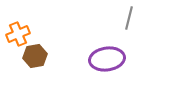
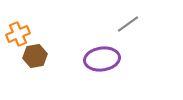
gray line: moved 1 px left, 6 px down; rotated 40 degrees clockwise
purple ellipse: moved 5 px left
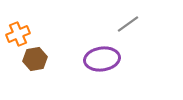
brown hexagon: moved 3 px down
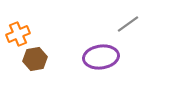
purple ellipse: moved 1 px left, 2 px up
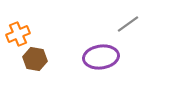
brown hexagon: rotated 20 degrees clockwise
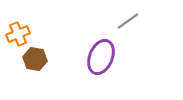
gray line: moved 3 px up
purple ellipse: rotated 60 degrees counterclockwise
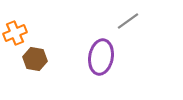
orange cross: moved 3 px left, 1 px up
purple ellipse: rotated 12 degrees counterclockwise
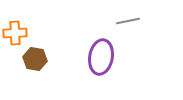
gray line: rotated 25 degrees clockwise
orange cross: rotated 20 degrees clockwise
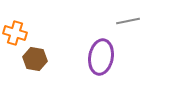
orange cross: rotated 20 degrees clockwise
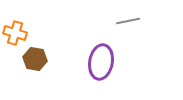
purple ellipse: moved 5 px down
